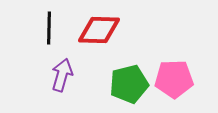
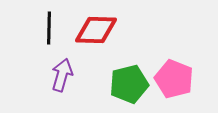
red diamond: moved 3 px left
pink pentagon: rotated 24 degrees clockwise
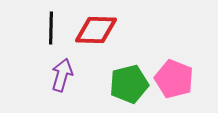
black line: moved 2 px right
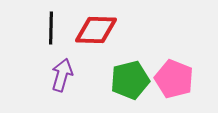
green pentagon: moved 1 px right, 4 px up
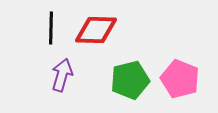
pink pentagon: moved 6 px right
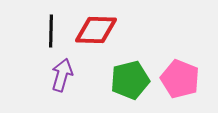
black line: moved 3 px down
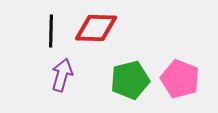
red diamond: moved 2 px up
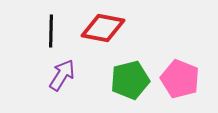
red diamond: moved 7 px right; rotated 9 degrees clockwise
purple arrow: rotated 16 degrees clockwise
